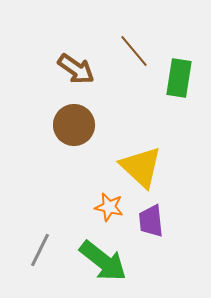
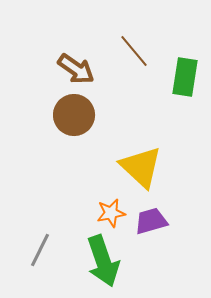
green rectangle: moved 6 px right, 1 px up
brown circle: moved 10 px up
orange star: moved 2 px right, 6 px down; rotated 24 degrees counterclockwise
purple trapezoid: rotated 80 degrees clockwise
green arrow: rotated 33 degrees clockwise
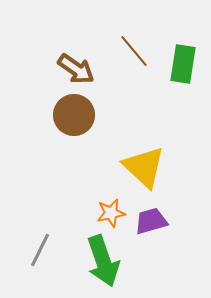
green rectangle: moved 2 px left, 13 px up
yellow triangle: moved 3 px right
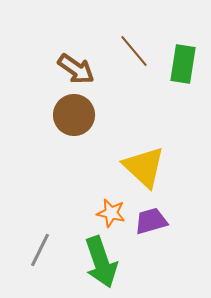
orange star: rotated 24 degrees clockwise
green arrow: moved 2 px left, 1 px down
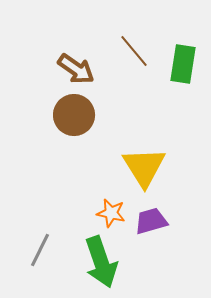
yellow triangle: rotated 15 degrees clockwise
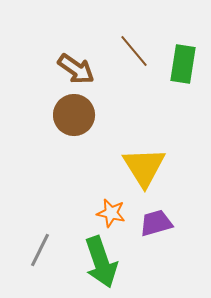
purple trapezoid: moved 5 px right, 2 px down
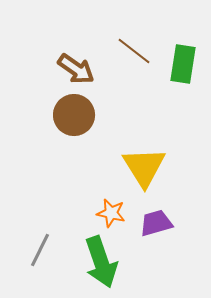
brown line: rotated 12 degrees counterclockwise
